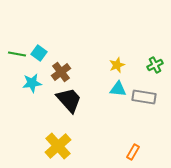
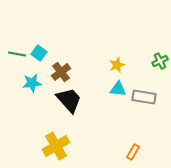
green cross: moved 5 px right, 4 px up
yellow cross: moved 2 px left; rotated 12 degrees clockwise
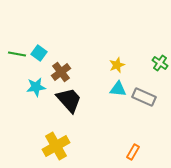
green cross: moved 2 px down; rotated 28 degrees counterclockwise
cyan star: moved 4 px right, 4 px down
gray rectangle: rotated 15 degrees clockwise
